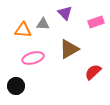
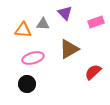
black circle: moved 11 px right, 2 px up
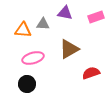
purple triangle: rotated 35 degrees counterclockwise
pink rectangle: moved 5 px up
red semicircle: moved 2 px left, 1 px down; rotated 24 degrees clockwise
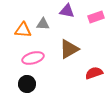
purple triangle: moved 2 px right, 2 px up
red semicircle: moved 3 px right
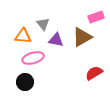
purple triangle: moved 11 px left, 29 px down
gray triangle: rotated 48 degrees clockwise
orange triangle: moved 6 px down
brown triangle: moved 13 px right, 12 px up
red semicircle: rotated 12 degrees counterclockwise
black circle: moved 2 px left, 2 px up
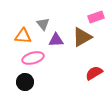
purple triangle: rotated 14 degrees counterclockwise
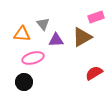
orange triangle: moved 1 px left, 2 px up
black circle: moved 1 px left
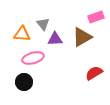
purple triangle: moved 1 px left, 1 px up
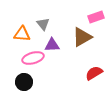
purple triangle: moved 3 px left, 6 px down
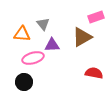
red semicircle: rotated 42 degrees clockwise
